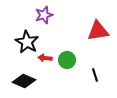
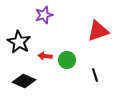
red triangle: rotated 10 degrees counterclockwise
black star: moved 8 px left
red arrow: moved 2 px up
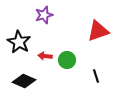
black line: moved 1 px right, 1 px down
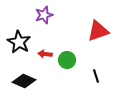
red arrow: moved 2 px up
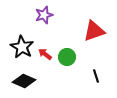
red triangle: moved 4 px left
black star: moved 3 px right, 5 px down
red arrow: rotated 32 degrees clockwise
green circle: moved 3 px up
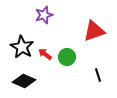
black line: moved 2 px right, 1 px up
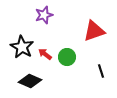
black line: moved 3 px right, 4 px up
black diamond: moved 6 px right
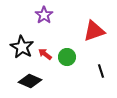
purple star: rotated 18 degrees counterclockwise
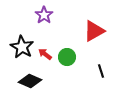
red triangle: rotated 10 degrees counterclockwise
